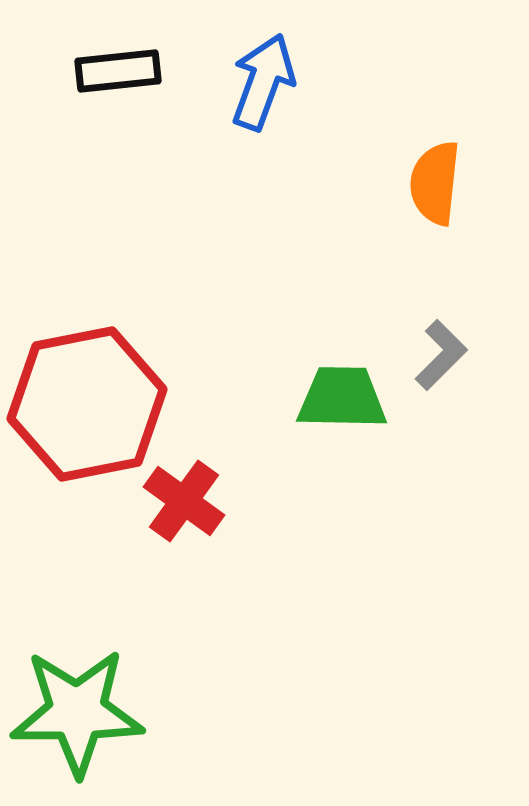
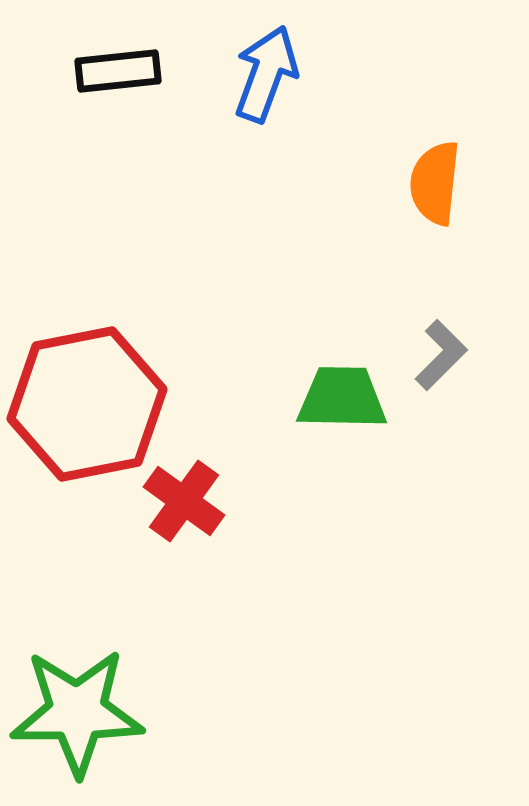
blue arrow: moved 3 px right, 8 px up
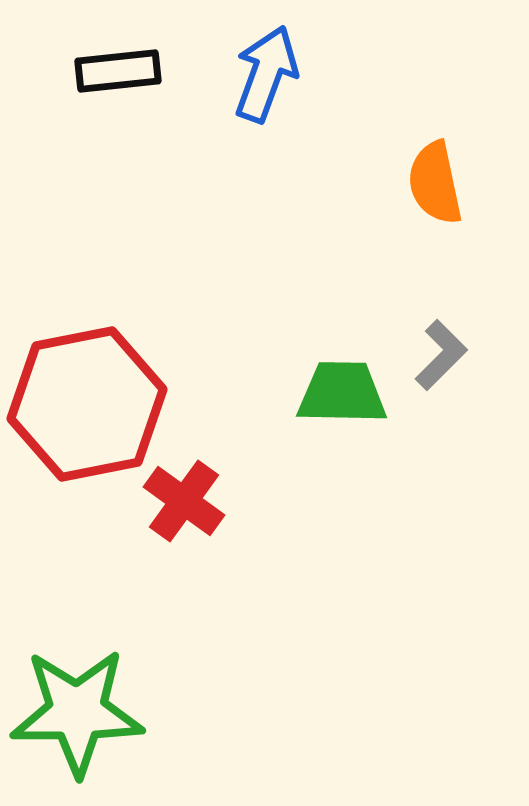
orange semicircle: rotated 18 degrees counterclockwise
green trapezoid: moved 5 px up
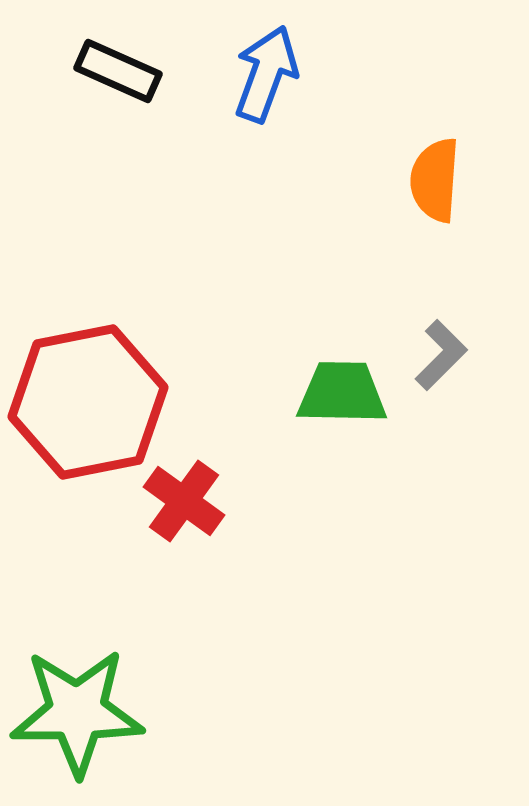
black rectangle: rotated 30 degrees clockwise
orange semicircle: moved 3 px up; rotated 16 degrees clockwise
red hexagon: moved 1 px right, 2 px up
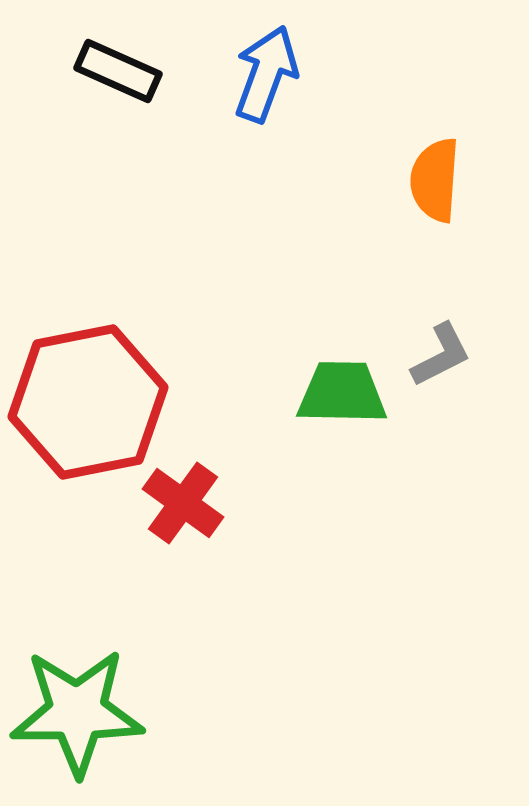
gray L-shape: rotated 18 degrees clockwise
red cross: moved 1 px left, 2 px down
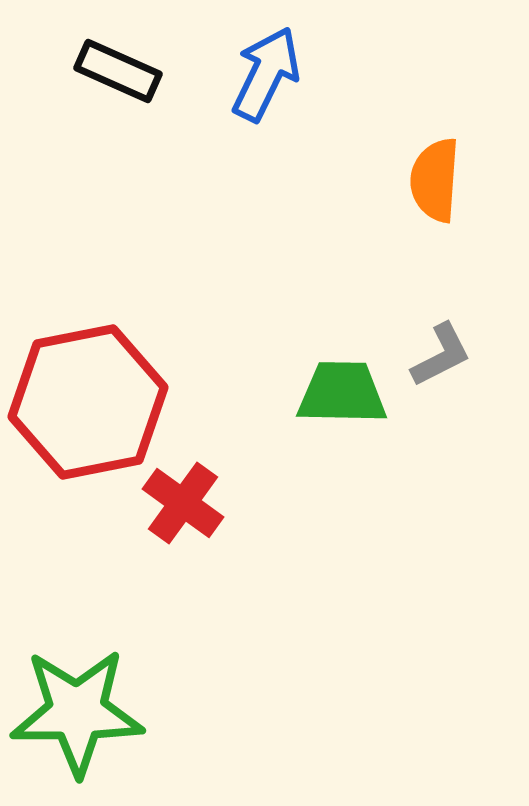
blue arrow: rotated 6 degrees clockwise
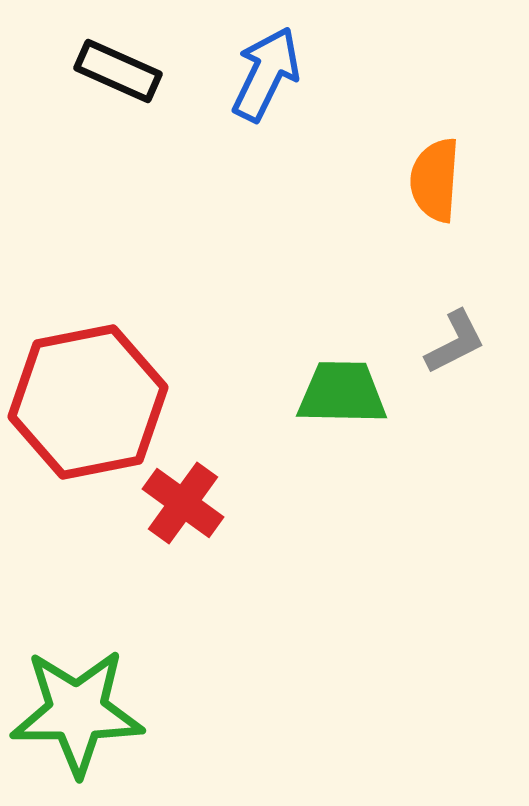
gray L-shape: moved 14 px right, 13 px up
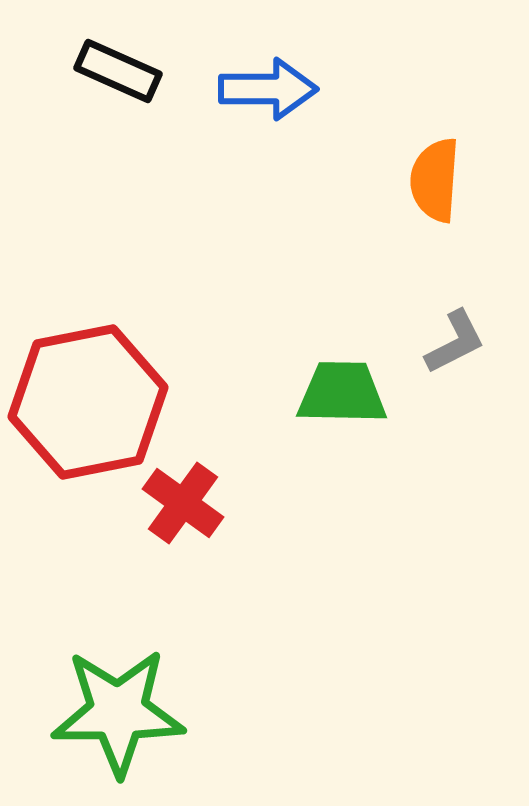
blue arrow: moved 2 px right, 15 px down; rotated 64 degrees clockwise
green star: moved 41 px right
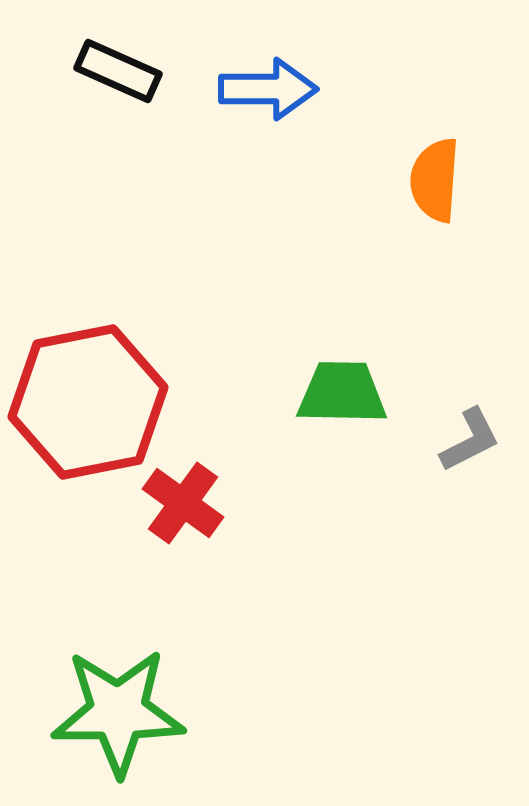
gray L-shape: moved 15 px right, 98 px down
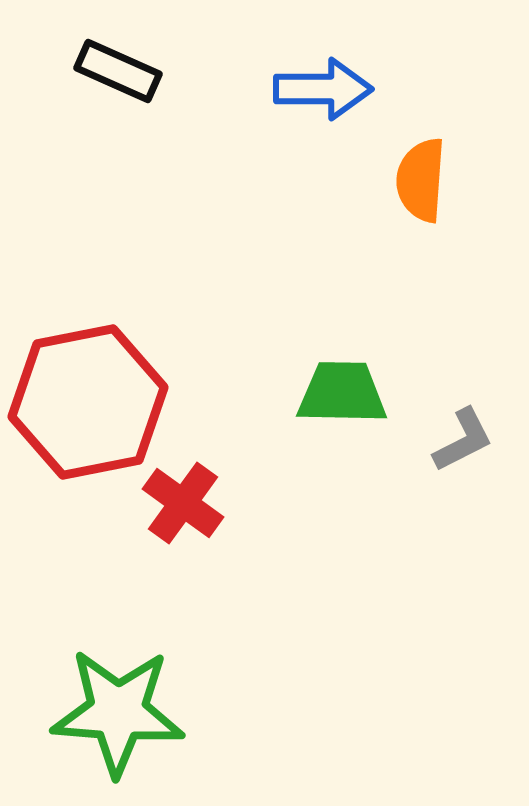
blue arrow: moved 55 px right
orange semicircle: moved 14 px left
gray L-shape: moved 7 px left
green star: rotated 4 degrees clockwise
